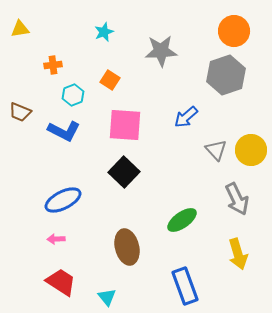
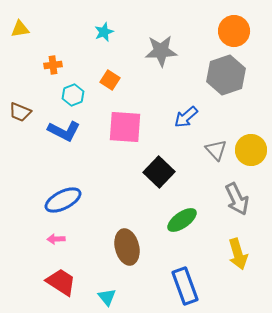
pink square: moved 2 px down
black square: moved 35 px right
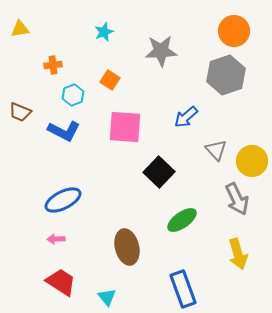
yellow circle: moved 1 px right, 11 px down
blue rectangle: moved 2 px left, 3 px down
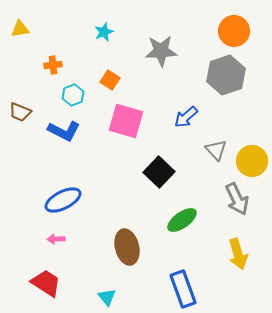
pink square: moved 1 px right, 6 px up; rotated 12 degrees clockwise
red trapezoid: moved 15 px left, 1 px down
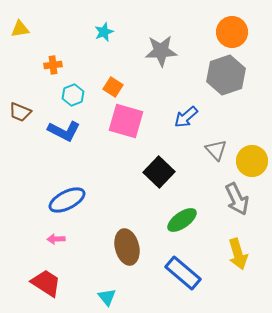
orange circle: moved 2 px left, 1 px down
orange square: moved 3 px right, 7 px down
blue ellipse: moved 4 px right
blue rectangle: moved 16 px up; rotated 30 degrees counterclockwise
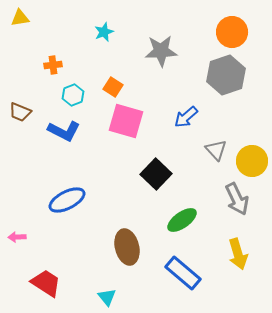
yellow triangle: moved 11 px up
black square: moved 3 px left, 2 px down
pink arrow: moved 39 px left, 2 px up
